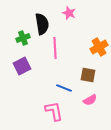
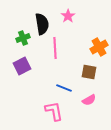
pink star: moved 1 px left, 3 px down; rotated 16 degrees clockwise
brown square: moved 1 px right, 3 px up
pink semicircle: moved 1 px left
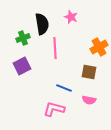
pink star: moved 3 px right, 1 px down; rotated 16 degrees counterclockwise
pink semicircle: rotated 40 degrees clockwise
pink L-shape: moved 2 px up; rotated 65 degrees counterclockwise
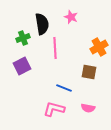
pink semicircle: moved 1 px left, 8 px down
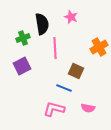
brown square: moved 13 px left, 1 px up; rotated 14 degrees clockwise
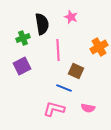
pink line: moved 3 px right, 2 px down
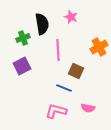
pink L-shape: moved 2 px right, 2 px down
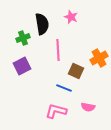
orange cross: moved 11 px down
pink semicircle: moved 1 px up
